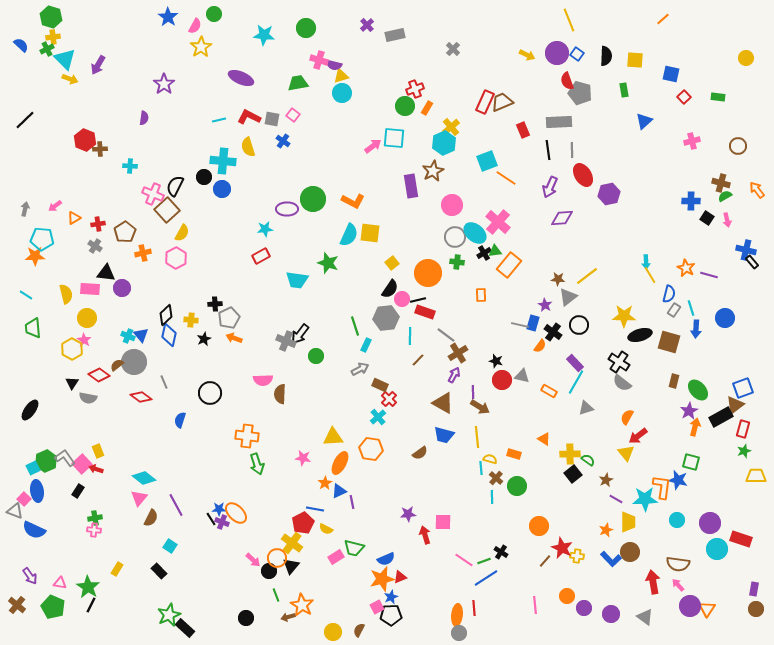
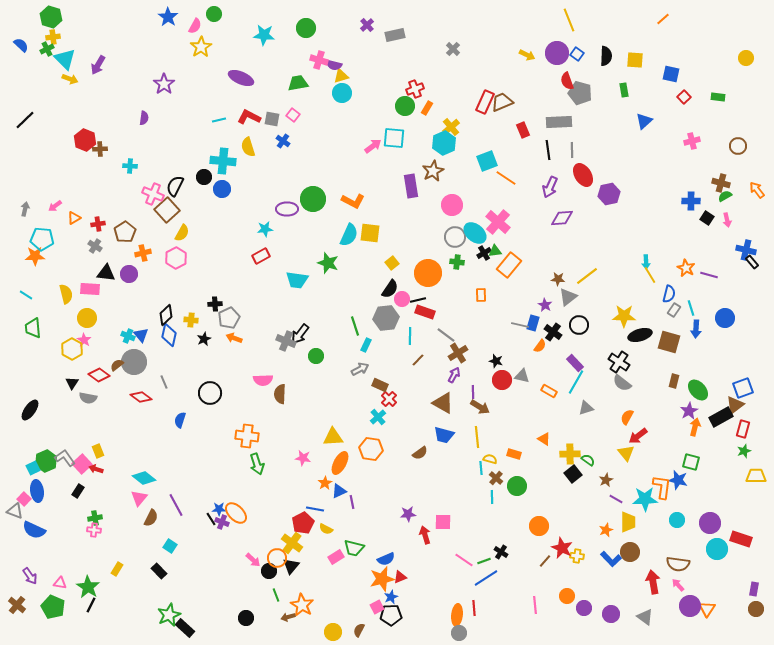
purple circle at (122, 288): moved 7 px right, 14 px up
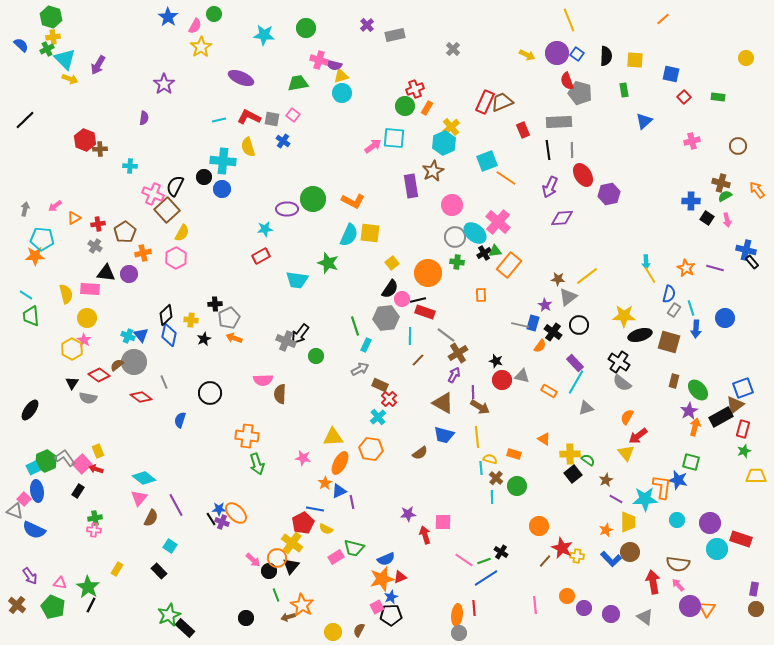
purple line at (709, 275): moved 6 px right, 7 px up
green trapezoid at (33, 328): moved 2 px left, 12 px up
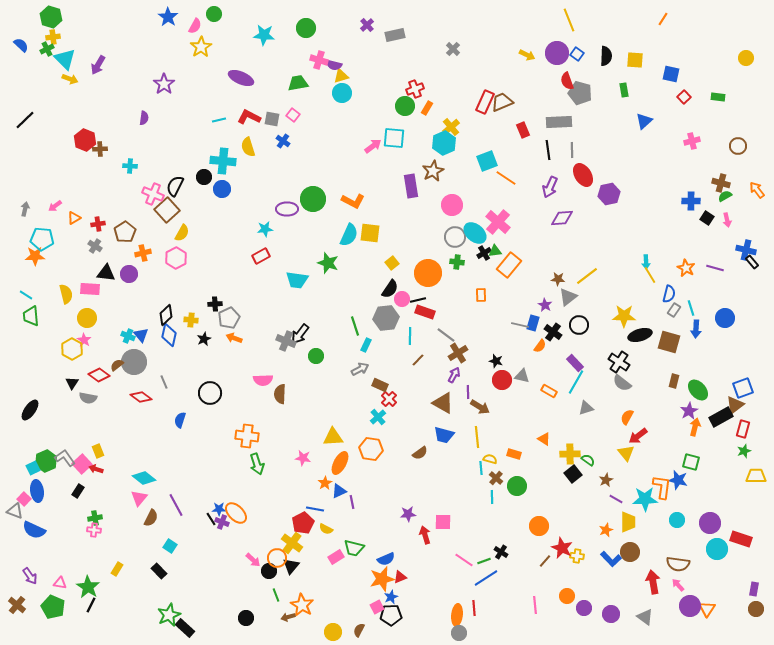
orange line at (663, 19): rotated 16 degrees counterclockwise
purple line at (473, 392): moved 5 px left
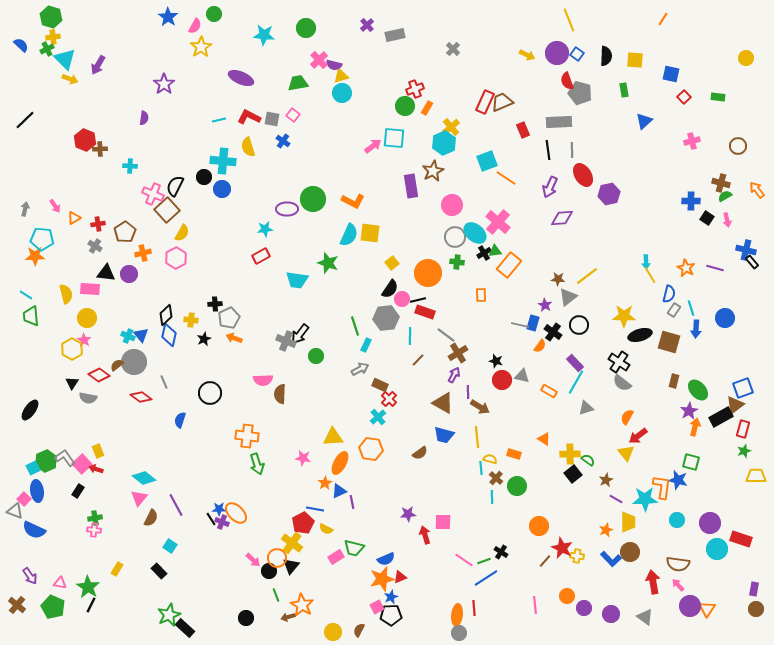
pink cross at (319, 60): rotated 30 degrees clockwise
pink arrow at (55, 206): rotated 88 degrees counterclockwise
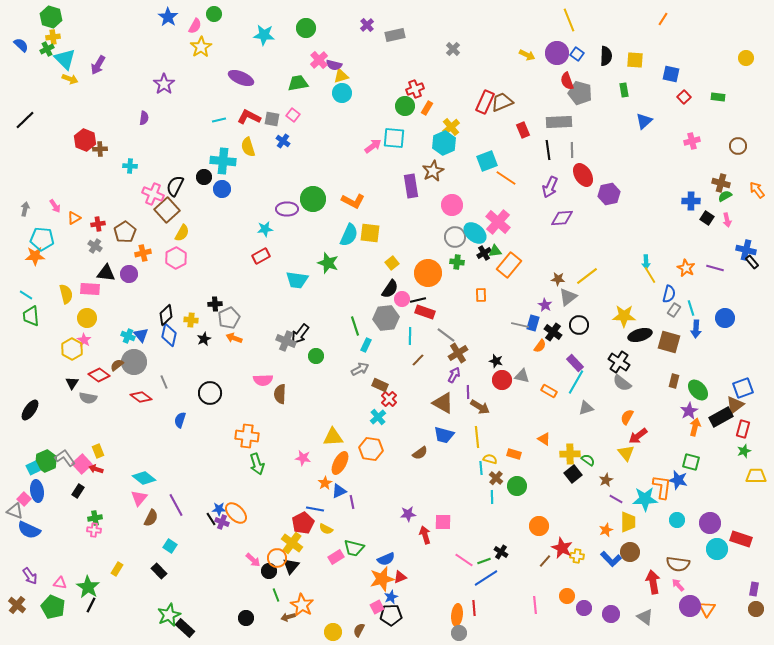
blue semicircle at (34, 530): moved 5 px left
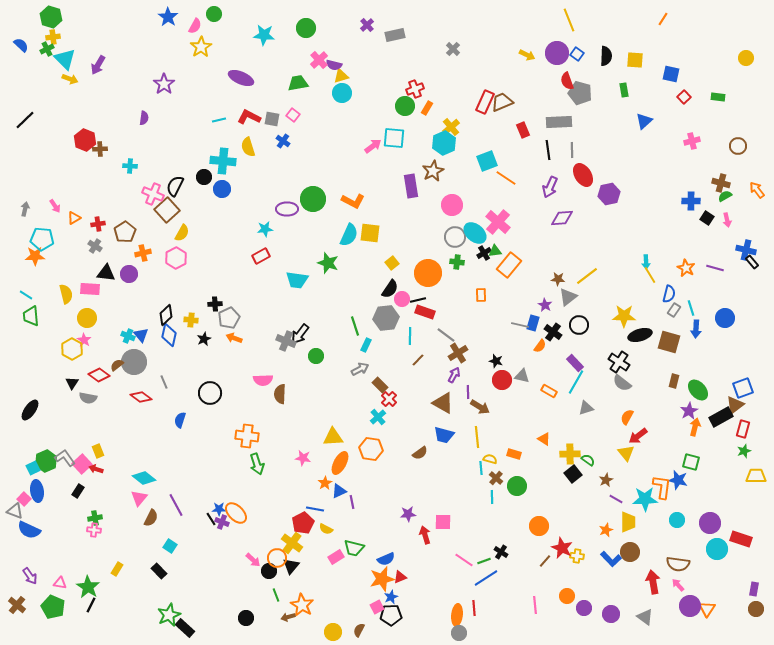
brown rectangle at (380, 385): rotated 21 degrees clockwise
